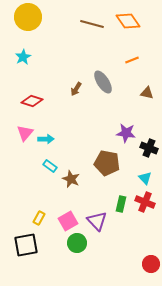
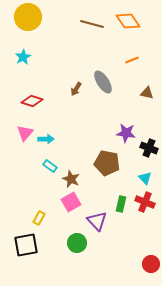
pink square: moved 3 px right, 19 px up
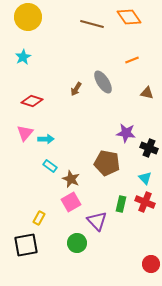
orange diamond: moved 1 px right, 4 px up
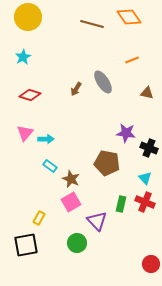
red diamond: moved 2 px left, 6 px up
